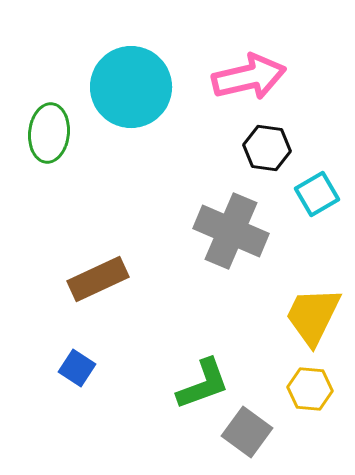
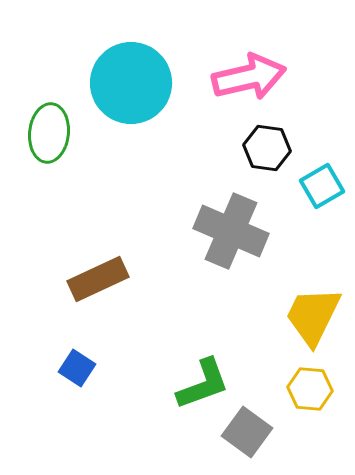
cyan circle: moved 4 px up
cyan square: moved 5 px right, 8 px up
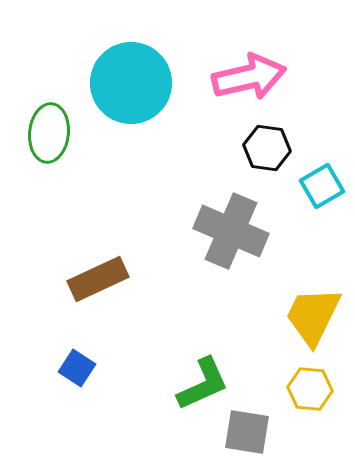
green L-shape: rotated 4 degrees counterclockwise
gray square: rotated 27 degrees counterclockwise
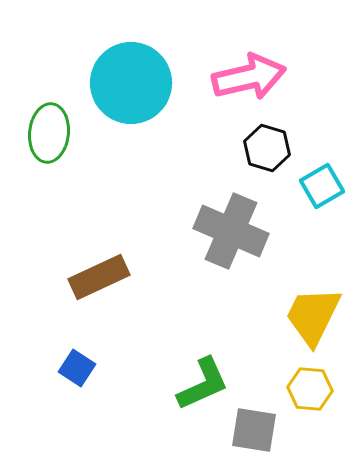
black hexagon: rotated 9 degrees clockwise
brown rectangle: moved 1 px right, 2 px up
gray square: moved 7 px right, 2 px up
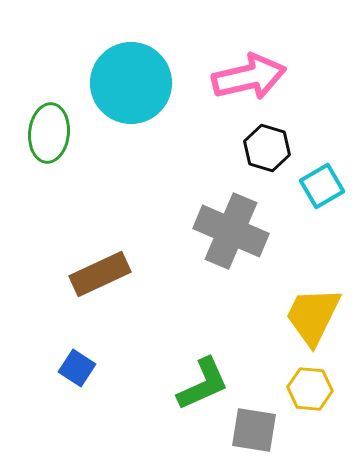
brown rectangle: moved 1 px right, 3 px up
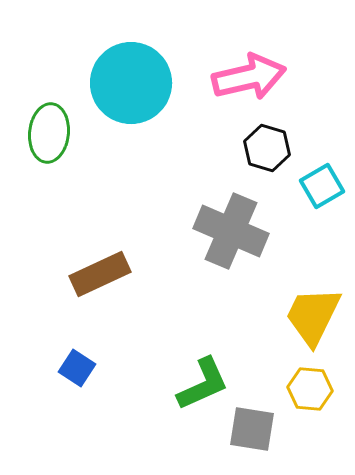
gray square: moved 2 px left, 1 px up
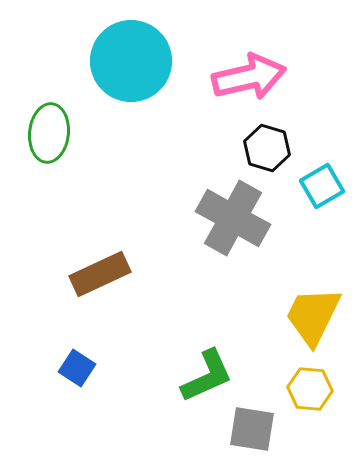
cyan circle: moved 22 px up
gray cross: moved 2 px right, 13 px up; rotated 6 degrees clockwise
green L-shape: moved 4 px right, 8 px up
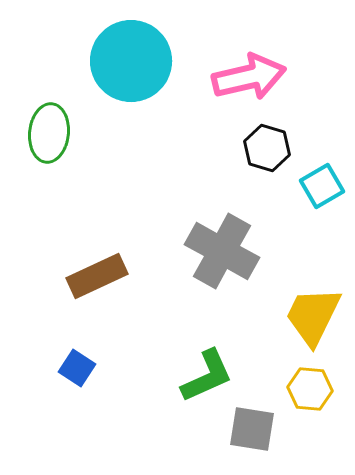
gray cross: moved 11 px left, 33 px down
brown rectangle: moved 3 px left, 2 px down
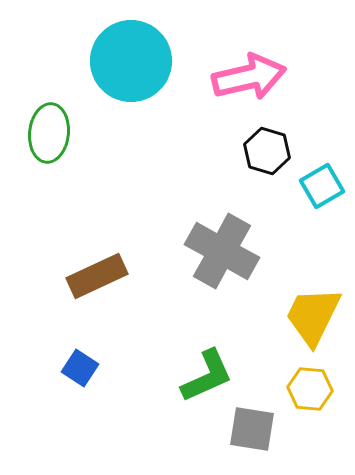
black hexagon: moved 3 px down
blue square: moved 3 px right
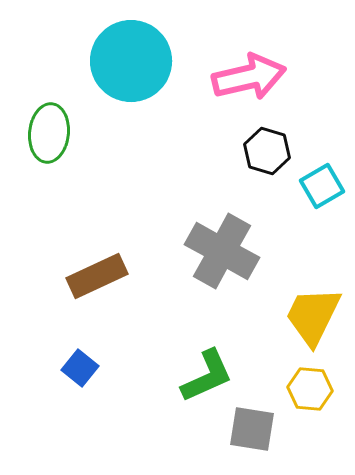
blue square: rotated 6 degrees clockwise
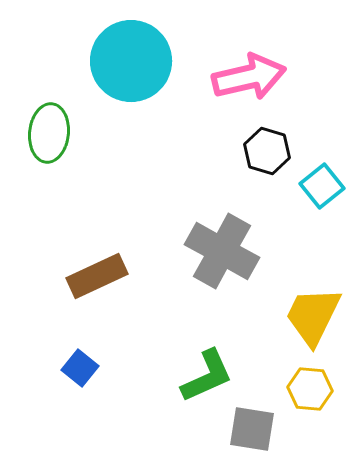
cyan square: rotated 9 degrees counterclockwise
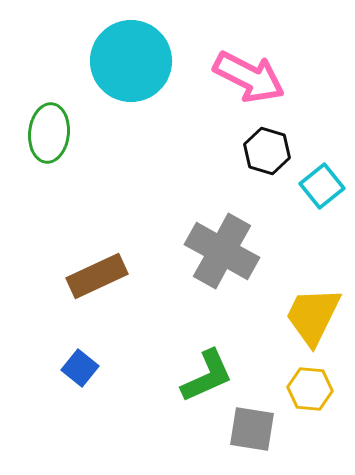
pink arrow: rotated 40 degrees clockwise
